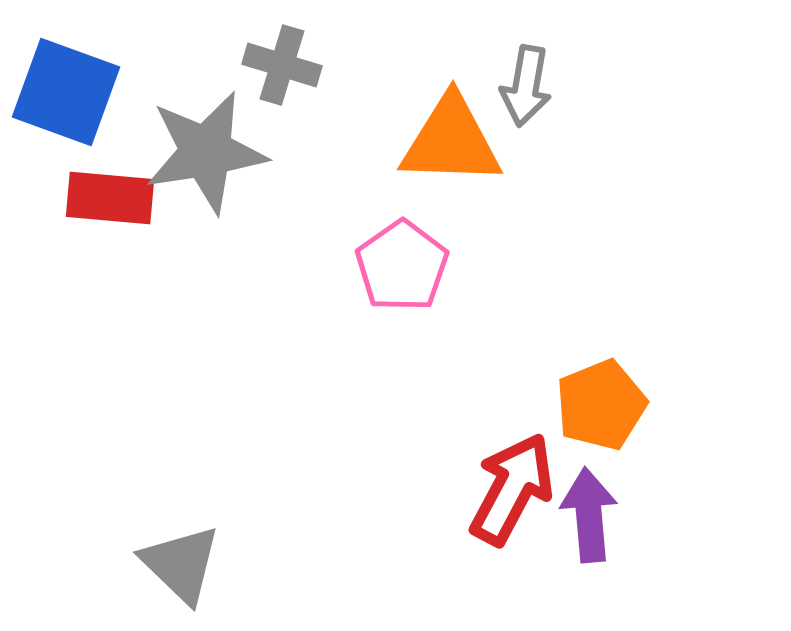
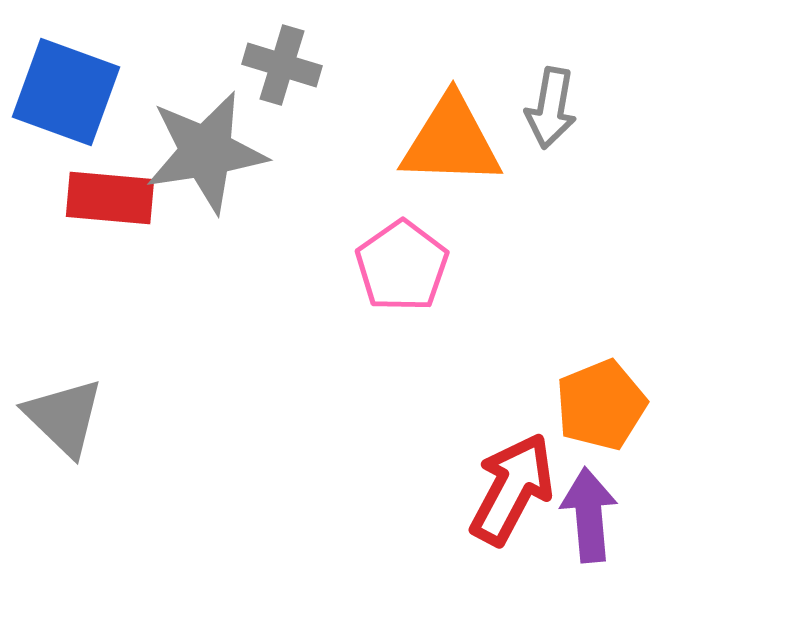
gray arrow: moved 25 px right, 22 px down
gray triangle: moved 117 px left, 147 px up
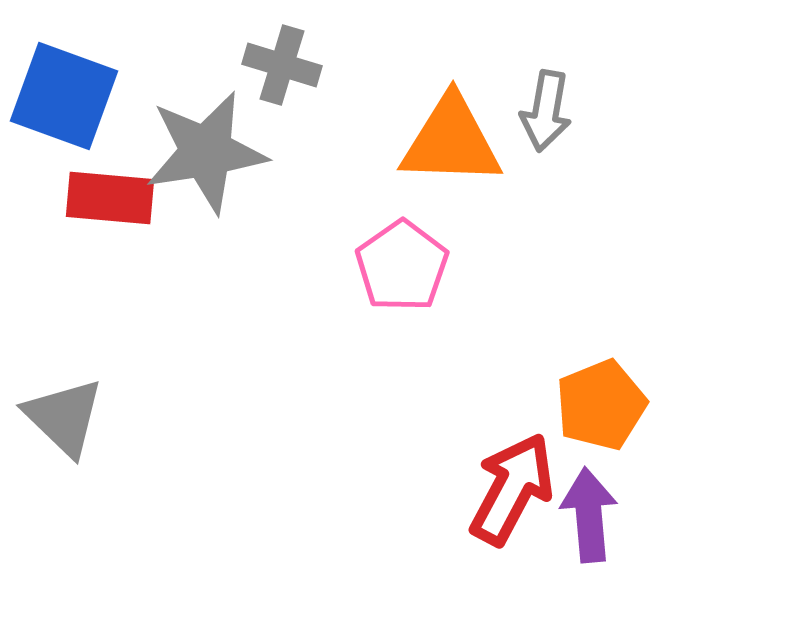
blue square: moved 2 px left, 4 px down
gray arrow: moved 5 px left, 3 px down
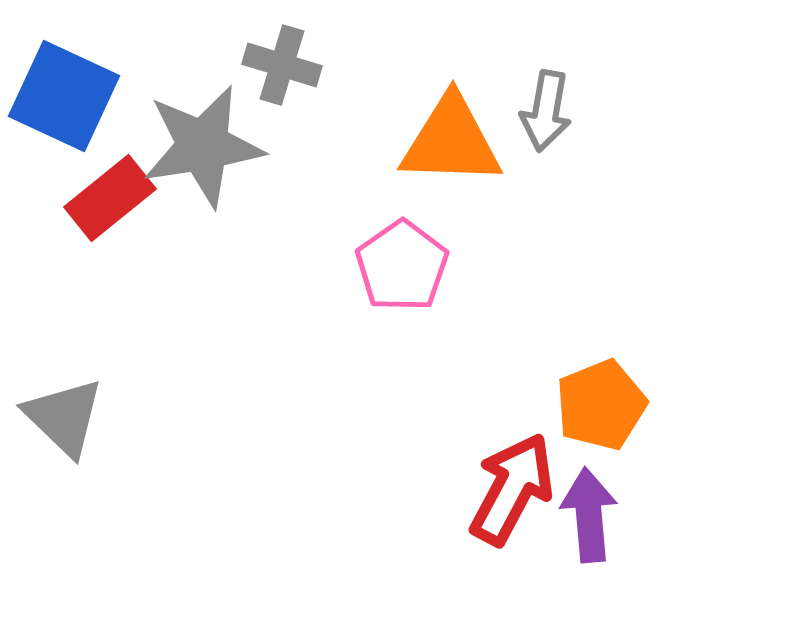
blue square: rotated 5 degrees clockwise
gray star: moved 3 px left, 6 px up
red rectangle: rotated 44 degrees counterclockwise
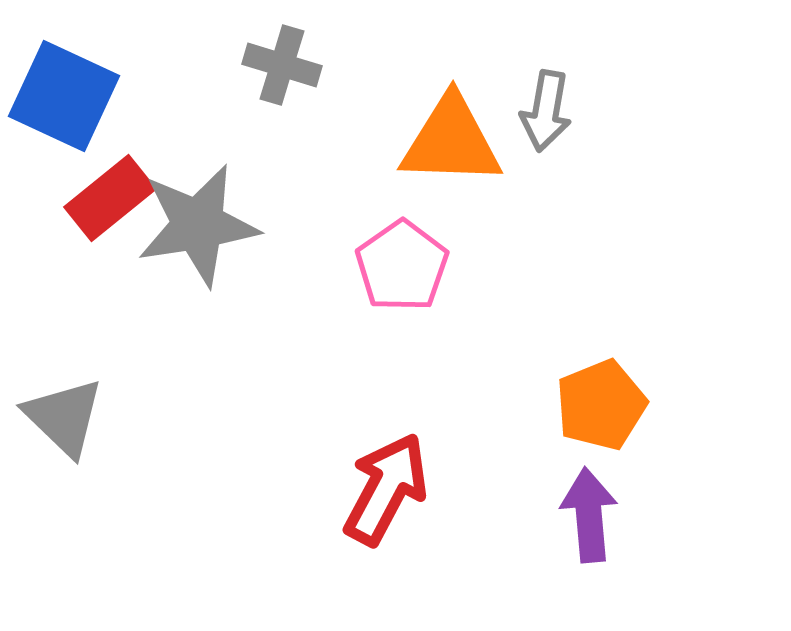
gray star: moved 5 px left, 79 px down
red arrow: moved 126 px left
